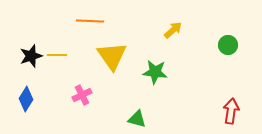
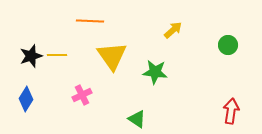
green triangle: rotated 18 degrees clockwise
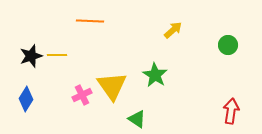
yellow triangle: moved 30 px down
green star: moved 3 px down; rotated 25 degrees clockwise
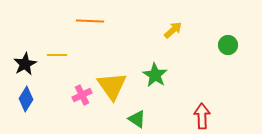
black star: moved 6 px left, 8 px down; rotated 10 degrees counterclockwise
red arrow: moved 29 px left, 5 px down; rotated 10 degrees counterclockwise
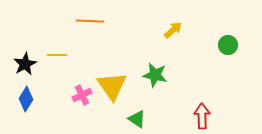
green star: rotated 20 degrees counterclockwise
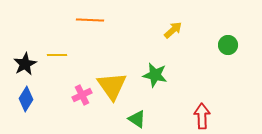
orange line: moved 1 px up
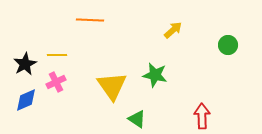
pink cross: moved 26 px left, 13 px up
blue diamond: moved 1 px down; rotated 35 degrees clockwise
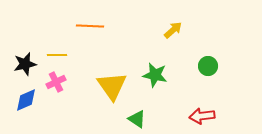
orange line: moved 6 px down
green circle: moved 20 px left, 21 px down
black star: rotated 15 degrees clockwise
red arrow: rotated 95 degrees counterclockwise
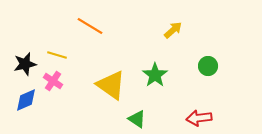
orange line: rotated 28 degrees clockwise
yellow line: rotated 18 degrees clockwise
green star: rotated 25 degrees clockwise
pink cross: moved 3 px left, 1 px up; rotated 30 degrees counterclockwise
yellow triangle: moved 1 px left, 1 px up; rotated 20 degrees counterclockwise
red arrow: moved 3 px left, 2 px down
